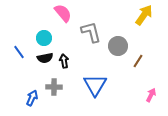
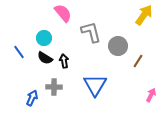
black semicircle: rotated 42 degrees clockwise
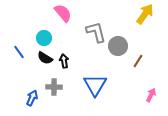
yellow arrow: moved 1 px right, 1 px up
gray L-shape: moved 5 px right
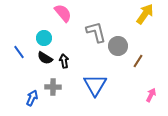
gray cross: moved 1 px left
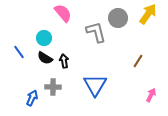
yellow arrow: moved 3 px right
gray circle: moved 28 px up
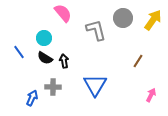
yellow arrow: moved 5 px right, 6 px down
gray circle: moved 5 px right
gray L-shape: moved 2 px up
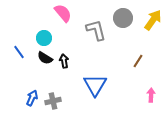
gray cross: moved 14 px down; rotated 14 degrees counterclockwise
pink arrow: rotated 24 degrees counterclockwise
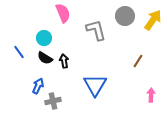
pink semicircle: rotated 18 degrees clockwise
gray circle: moved 2 px right, 2 px up
blue arrow: moved 6 px right, 12 px up
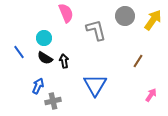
pink semicircle: moved 3 px right
pink arrow: rotated 32 degrees clockwise
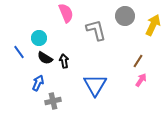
yellow arrow: moved 5 px down; rotated 10 degrees counterclockwise
cyan circle: moved 5 px left
blue arrow: moved 3 px up
pink arrow: moved 10 px left, 15 px up
